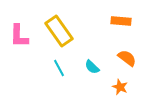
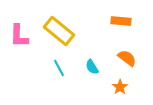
yellow rectangle: rotated 16 degrees counterclockwise
cyan semicircle: rotated 14 degrees clockwise
orange star: rotated 14 degrees clockwise
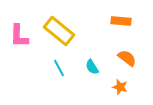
orange star: rotated 21 degrees counterclockwise
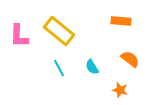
orange semicircle: moved 3 px right, 1 px down
orange star: moved 3 px down
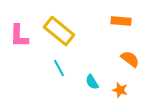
cyan semicircle: moved 15 px down
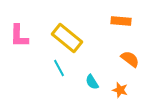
yellow rectangle: moved 8 px right, 7 px down
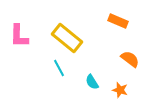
orange rectangle: moved 3 px left; rotated 18 degrees clockwise
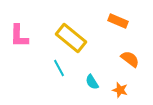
yellow rectangle: moved 4 px right
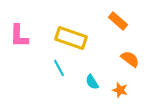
orange rectangle: rotated 18 degrees clockwise
yellow rectangle: rotated 20 degrees counterclockwise
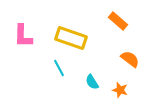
pink L-shape: moved 4 px right
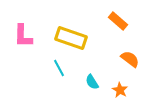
orange star: rotated 14 degrees clockwise
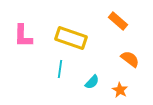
cyan line: moved 1 px right, 1 px down; rotated 36 degrees clockwise
cyan semicircle: rotated 105 degrees counterclockwise
